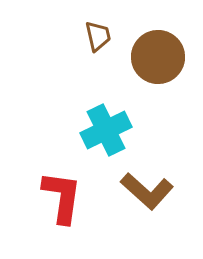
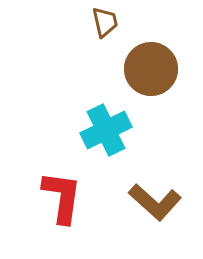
brown trapezoid: moved 7 px right, 14 px up
brown circle: moved 7 px left, 12 px down
brown L-shape: moved 8 px right, 11 px down
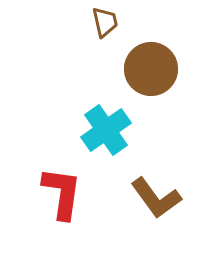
cyan cross: rotated 9 degrees counterclockwise
red L-shape: moved 4 px up
brown L-shape: moved 1 px right, 4 px up; rotated 12 degrees clockwise
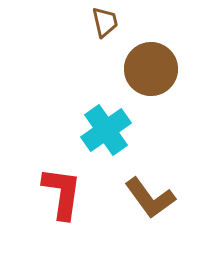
brown L-shape: moved 6 px left
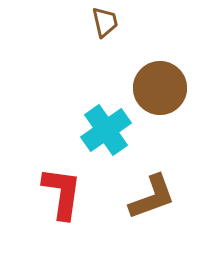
brown circle: moved 9 px right, 19 px down
brown L-shape: moved 2 px right, 1 px up; rotated 74 degrees counterclockwise
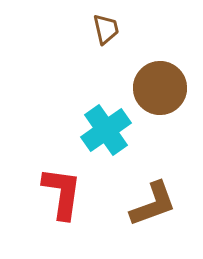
brown trapezoid: moved 1 px right, 7 px down
brown L-shape: moved 1 px right, 7 px down
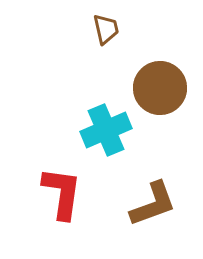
cyan cross: rotated 12 degrees clockwise
